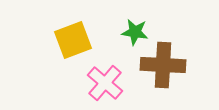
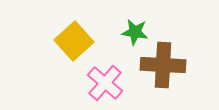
yellow square: moved 1 px right, 1 px down; rotated 21 degrees counterclockwise
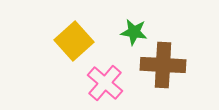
green star: moved 1 px left
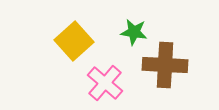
brown cross: moved 2 px right
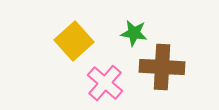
green star: moved 1 px down
brown cross: moved 3 px left, 2 px down
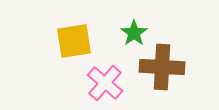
green star: rotated 28 degrees clockwise
yellow square: rotated 33 degrees clockwise
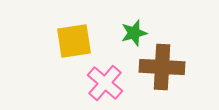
green star: rotated 20 degrees clockwise
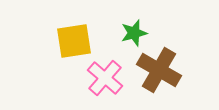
brown cross: moved 3 px left, 3 px down; rotated 27 degrees clockwise
pink cross: moved 5 px up
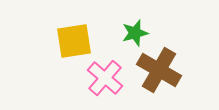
green star: moved 1 px right
